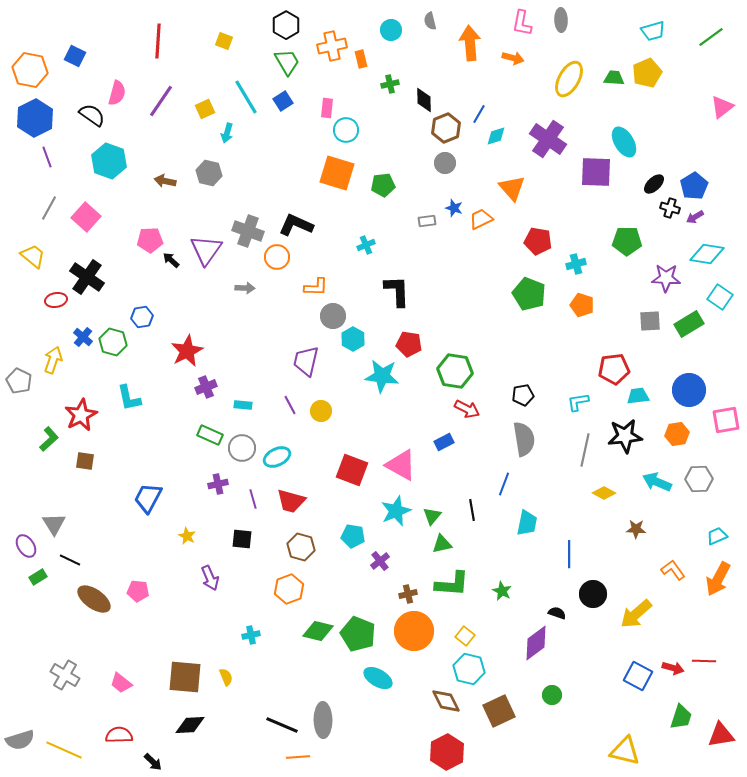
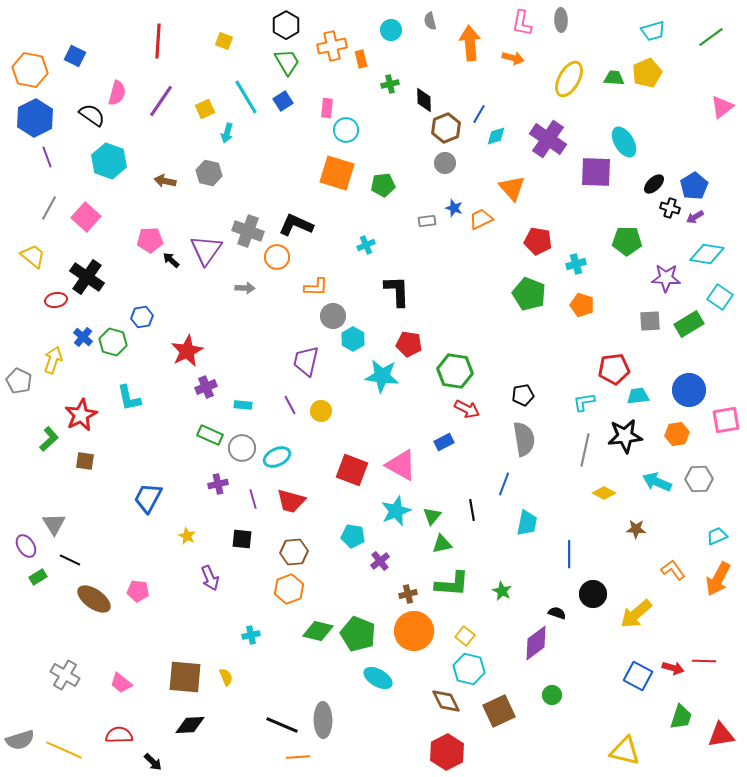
cyan L-shape at (578, 402): moved 6 px right
brown hexagon at (301, 547): moved 7 px left, 5 px down; rotated 20 degrees counterclockwise
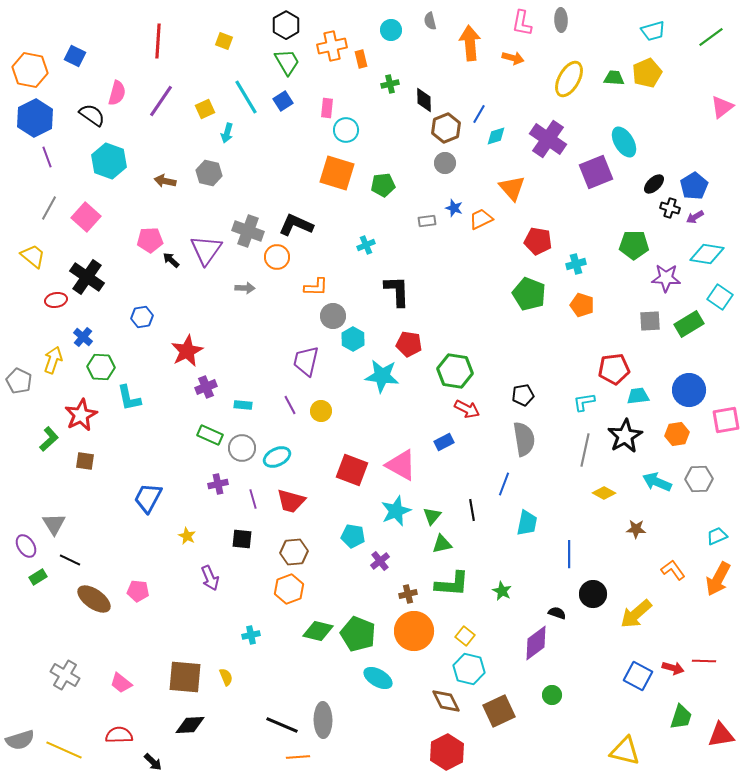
purple square at (596, 172): rotated 24 degrees counterclockwise
green pentagon at (627, 241): moved 7 px right, 4 px down
green hexagon at (113, 342): moved 12 px left, 25 px down; rotated 12 degrees counterclockwise
black star at (625, 436): rotated 24 degrees counterclockwise
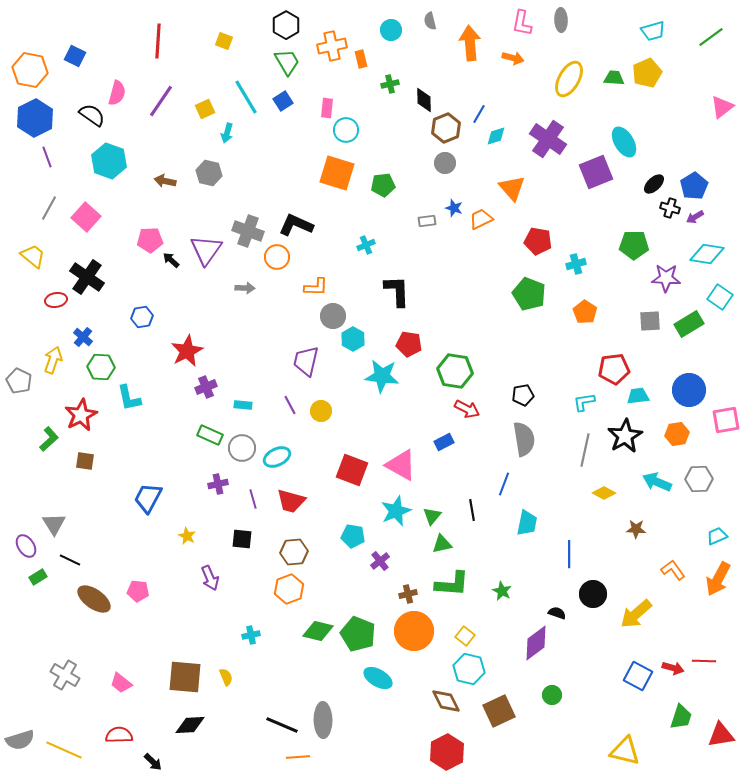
orange pentagon at (582, 305): moved 3 px right, 7 px down; rotated 15 degrees clockwise
